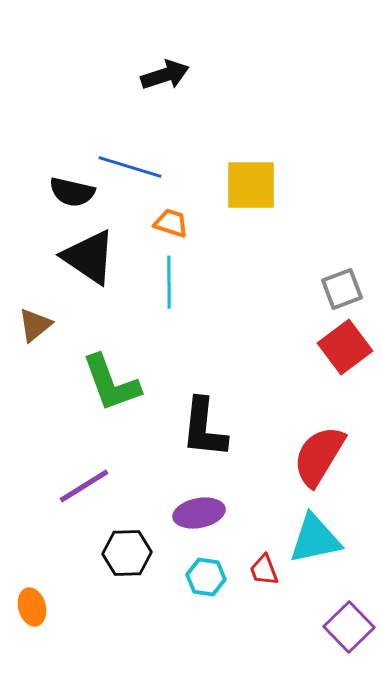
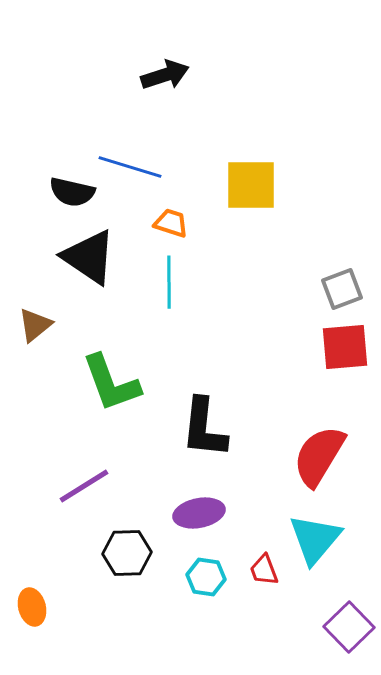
red square: rotated 32 degrees clockwise
cyan triangle: rotated 38 degrees counterclockwise
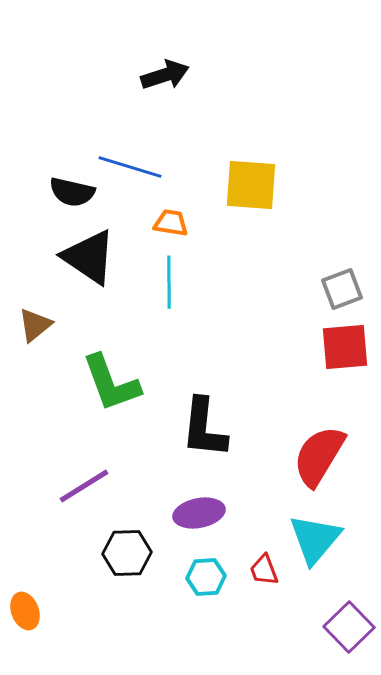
yellow square: rotated 4 degrees clockwise
orange trapezoid: rotated 9 degrees counterclockwise
cyan hexagon: rotated 12 degrees counterclockwise
orange ellipse: moved 7 px left, 4 px down; rotated 6 degrees counterclockwise
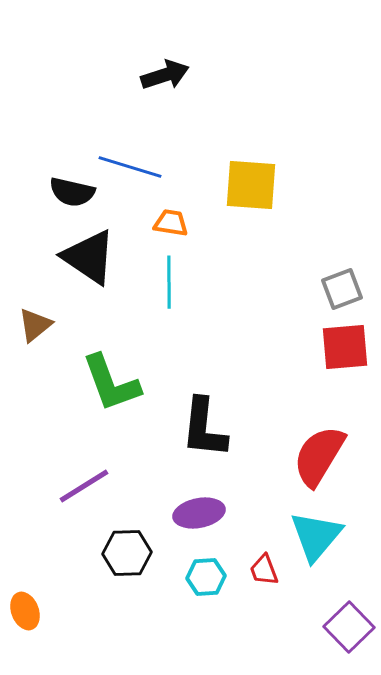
cyan triangle: moved 1 px right, 3 px up
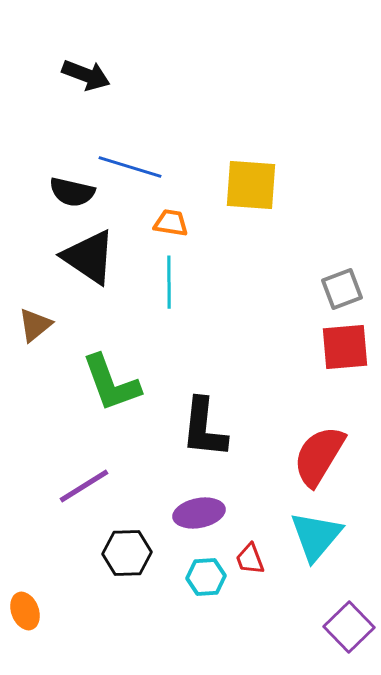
black arrow: moved 79 px left; rotated 39 degrees clockwise
red trapezoid: moved 14 px left, 11 px up
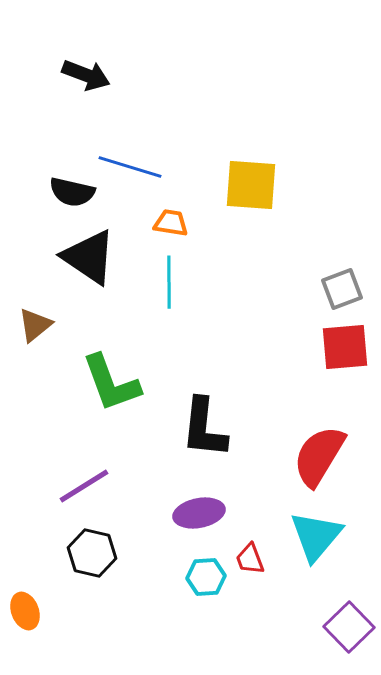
black hexagon: moved 35 px left; rotated 15 degrees clockwise
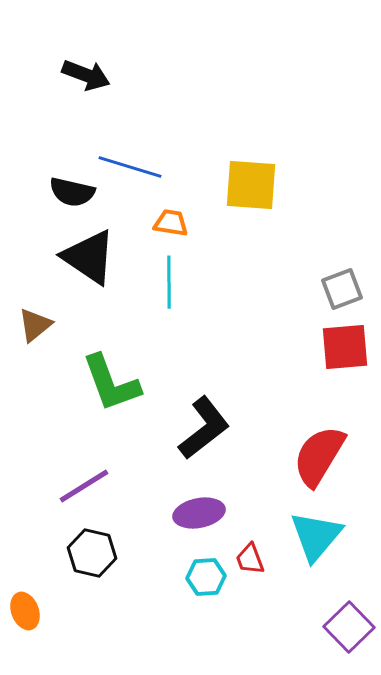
black L-shape: rotated 134 degrees counterclockwise
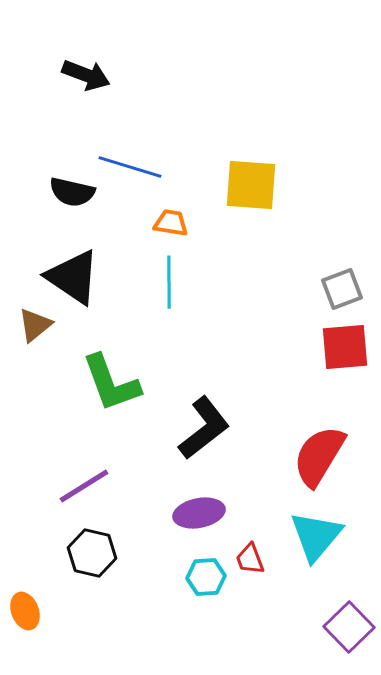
black triangle: moved 16 px left, 20 px down
